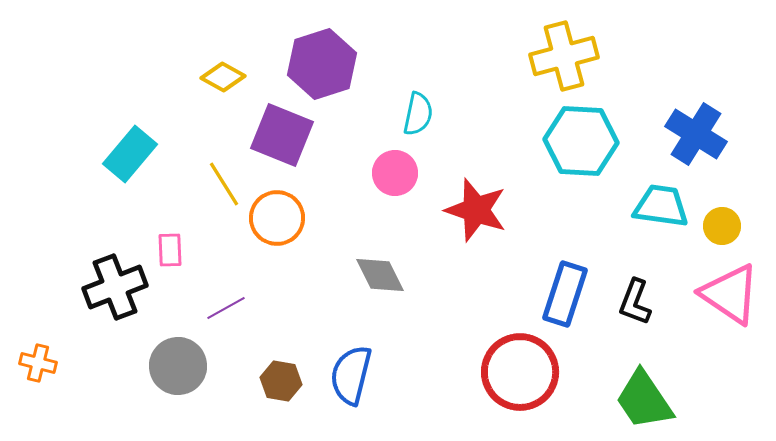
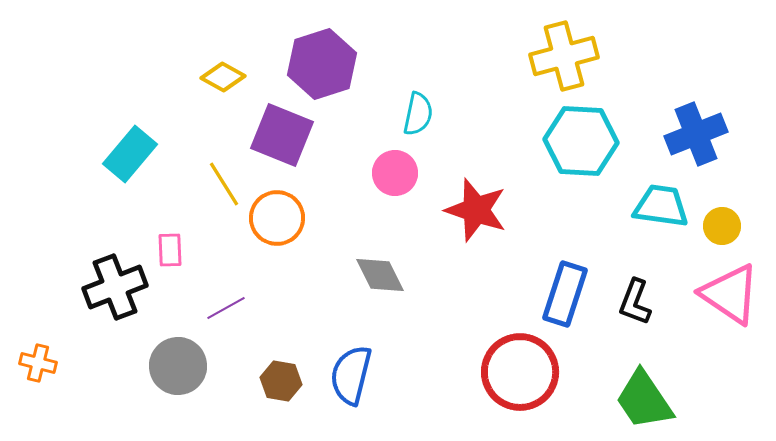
blue cross: rotated 36 degrees clockwise
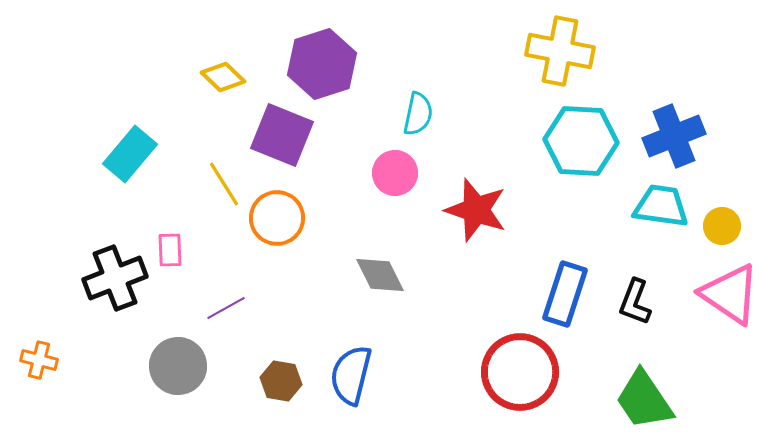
yellow cross: moved 4 px left, 5 px up; rotated 26 degrees clockwise
yellow diamond: rotated 15 degrees clockwise
blue cross: moved 22 px left, 2 px down
black cross: moved 9 px up
orange cross: moved 1 px right, 3 px up
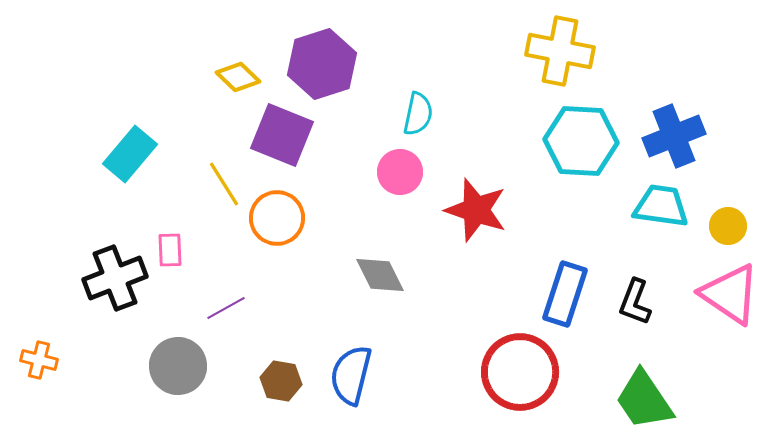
yellow diamond: moved 15 px right
pink circle: moved 5 px right, 1 px up
yellow circle: moved 6 px right
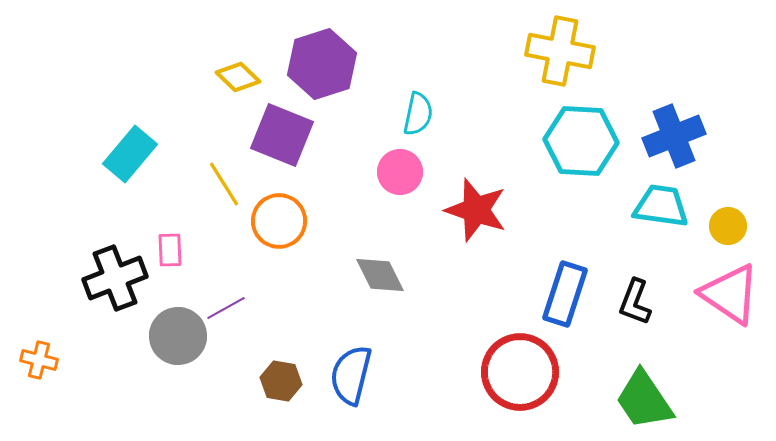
orange circle: moved 2 px right, 3 px down
gray circle: moved 30 px up
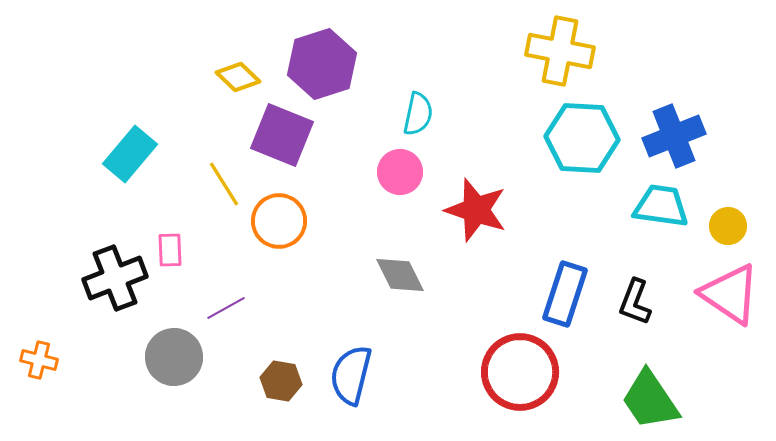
cyan hexagon: moved 1 px right, 3 px up
gray diamond: moved 20 px right
gray circle: moved 4 px left, 21 px down
green trapezoid: moved 6 px right
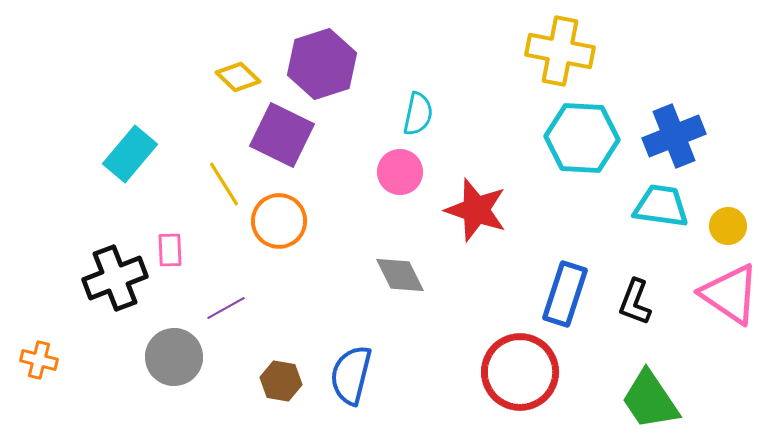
purple square: rotated 4 degrees clockwise
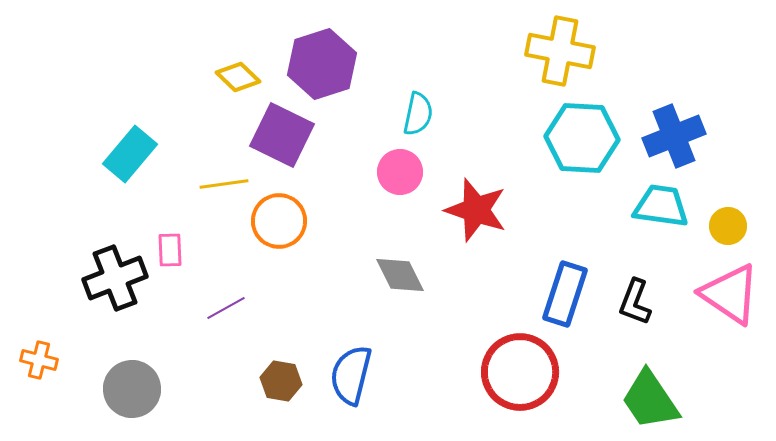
yellow line: rotated 66 degrees counterclockwise
gray circle: moved 42 px left, 32 px down
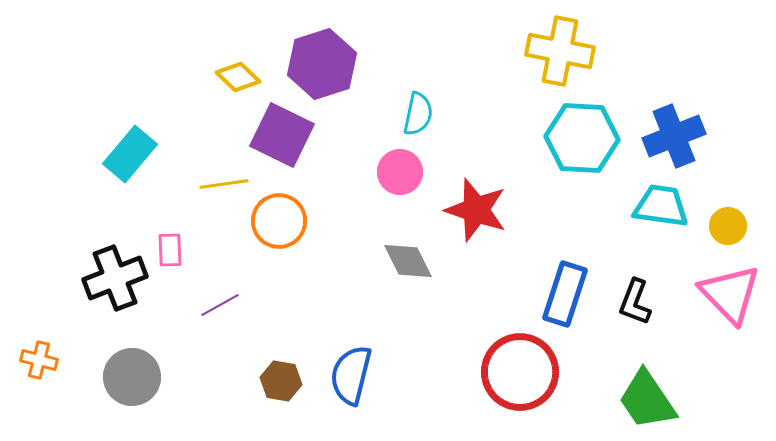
gray diamond: moved 8 px right, 14 px up
pink triangle: rotated 12 degrees clockwise
purple line: moved 6 px left, 3 px up
gray circle: moved 12 px up
green trapezoid: moved 3 px left
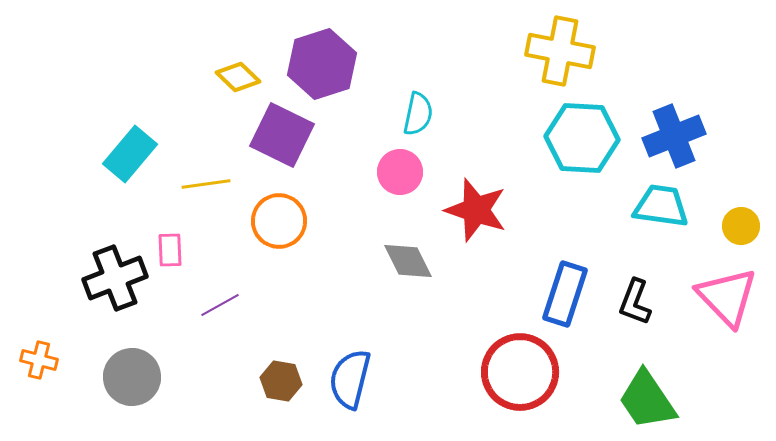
yellow line: moved 18 px left
yellow circle: moved 13 px right
pink triangle: moved 3 px left, 3 px down
blue semicircle: moved 1 px left, 4 px down
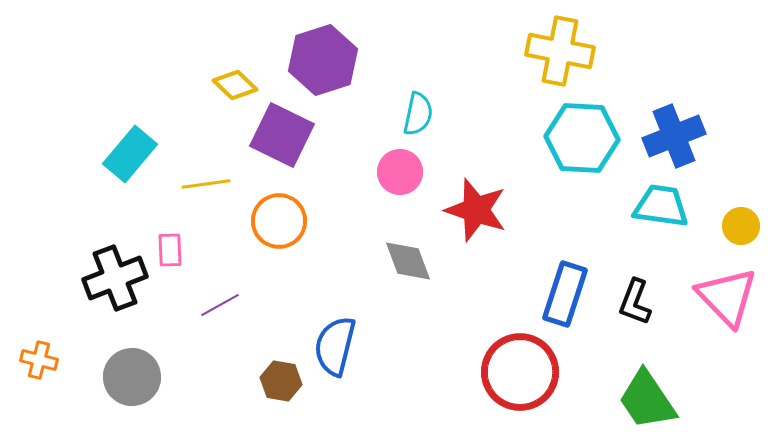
purple hexagon: moved 1 px right, 4 px up
yellow diamond: moved 3 px left, 8 px down
gray diamond: rotated 6 degrees clockwise
blue semicircle: moved 15 px left, 33 px up
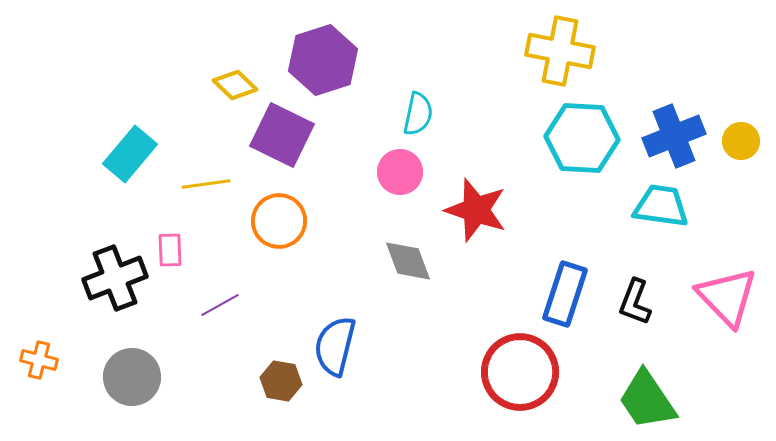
yellow circle: moved 85 px up
